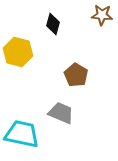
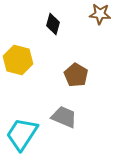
brown star: moved 2 px left, 1 px up
yellow hexagon: moved 8 px down
gray trapezoid: moved 3 px right, 4 px down
cyan trapezoid: rotated 69 degrees counterclockwise
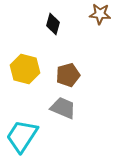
yellow hexagon: moved 7 px right, 9 px down
brown pentagon: moved 8 px left; rotated 25 degrees clockwise
gray trapezoid: moved 1 px left, 9 px up
cyan trapezoid: moved 2 px down
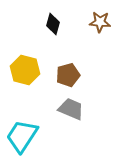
brown star: moved 8 px down
yellow hexagon: moved 1 px down
gray trapezoid: moved 8 px right, 1 px down
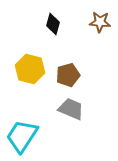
yellow hexagon: moved 5 px right, 1 px up
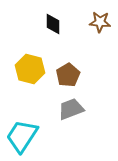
black diamond: rotated 15 degrees counterclockwise
brown pentagon: rotated 15 degrees counterclockwise
gray trapezoid: rotated 44 degrees counterclockwise
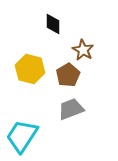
brown star: moved 17 px left, 28 px down; rotated 25 degrees clockwise
